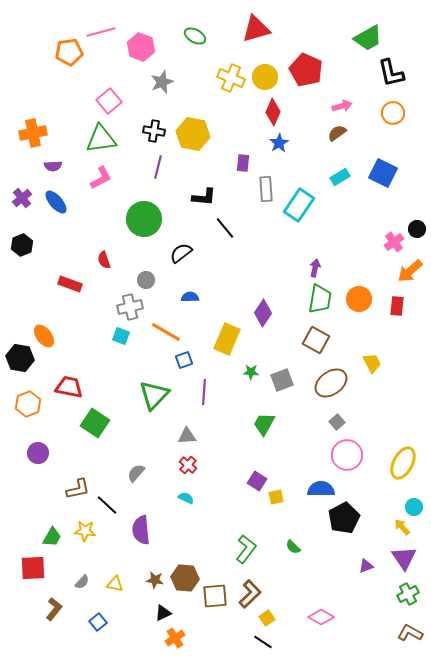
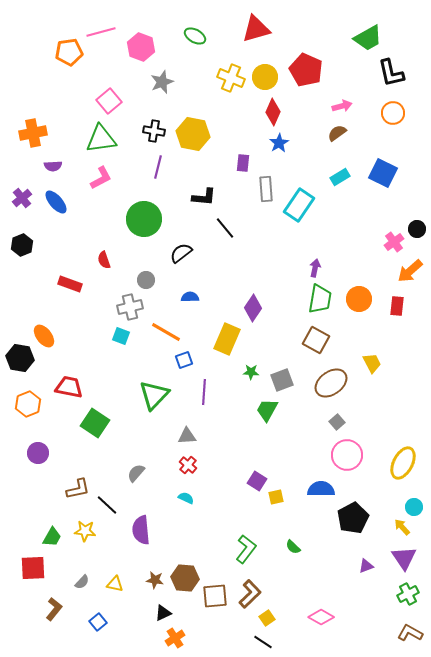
purple diamond at (263, 313): moved 10 px left, 5 px up
green trapezoid at (264, 424): moved 3 px right, 14 px up
black pentagon at (344, 518): moved 9 px right
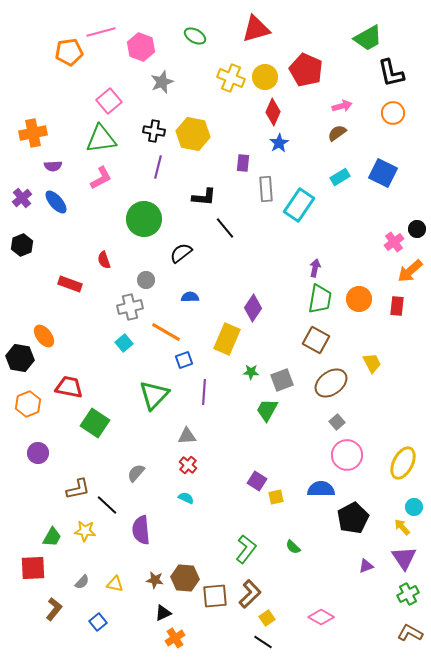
cyan square at (121, 336): moved 3 px right, 7 px down; rotated 30 degrees clockwise
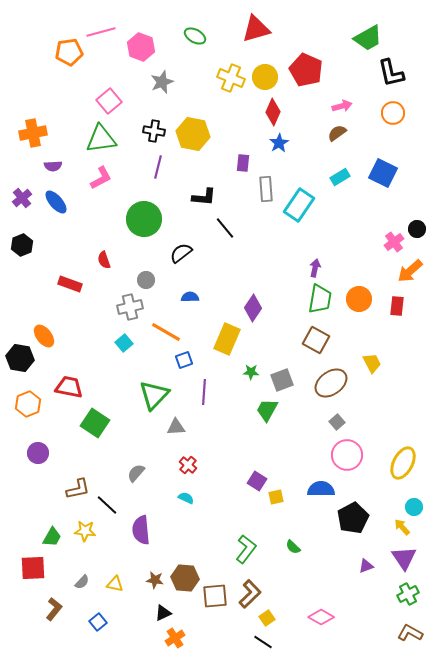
gray triangle at (187, 436): moved 11 px left, 9 px up
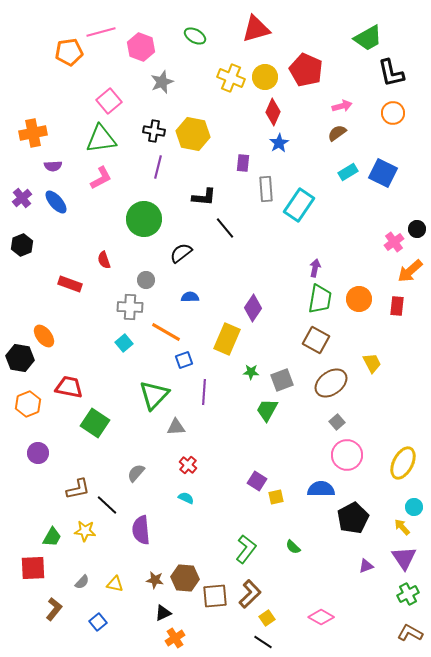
cyan rectangle at (340, 177): moved 8 px right, 5 px up
gray cross at (130, 307): rotated 15 degrees clockwise
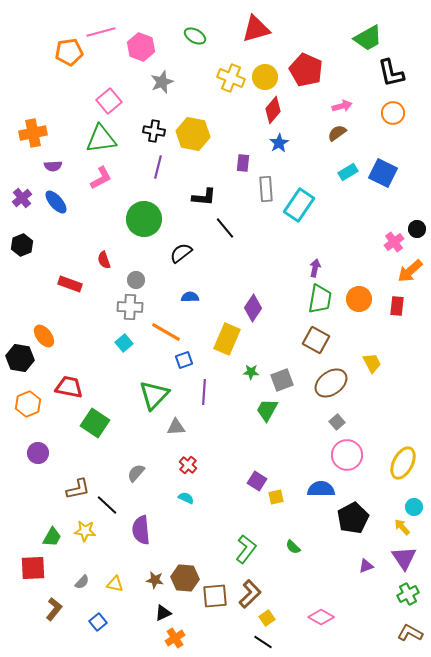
red diamond at (273, 112): moved 2 px up; rotated 16 degrees clockwise
gray circle at (146, 280): moved 10 px left
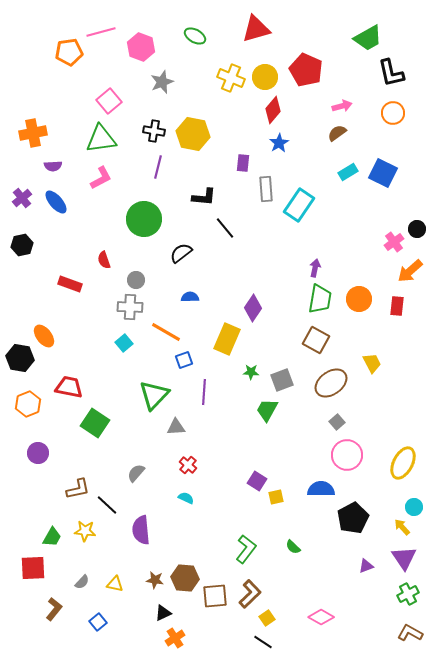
black hexagon at (22, 245): rotated 10 degrees clockwise
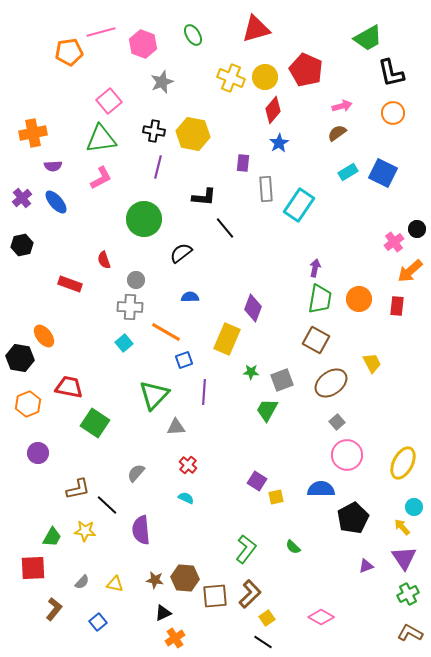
green ellipse at (195, 36): moved 2 px left, 1 px up; rotated 30 degrees clockwise
pink hexagon at (141, 47): moved 2 px right, 3 px up
purple diamond at (253, 308): rotated 12 degrees counterclockwise
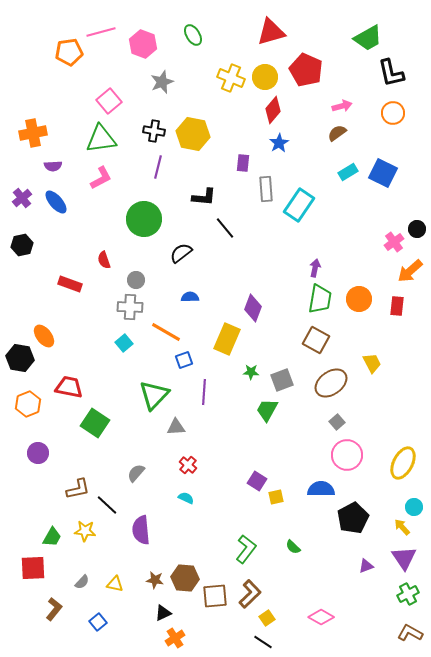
red triangle at (256, 29): moved 15 px right, 3 px down
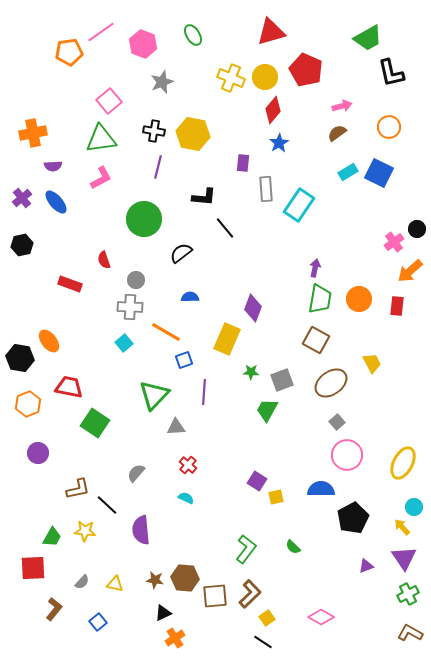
pink line at (101, 32): rotated 20 degrees counterclockwise
orange circle at (393, 113): moved 4 px left, 14 px down
blue square at (383, 173): moved 4 px left
orange ellipse at (44, 336): moved 5 px right, 5 px down
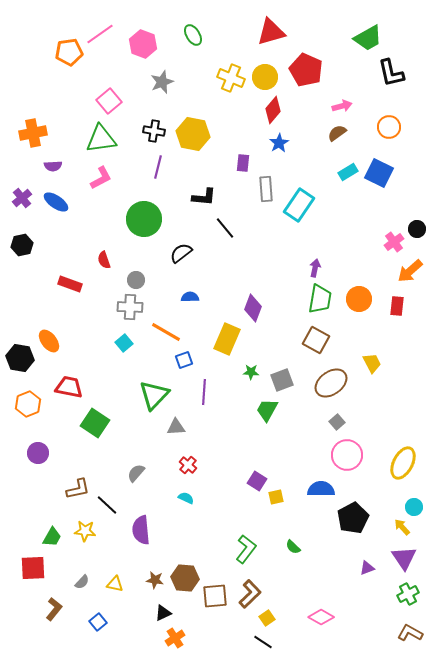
pink line at (101, 32): moved 1 px left, 2 px down
blue ellipse at (56, 202): rotated 15 degrees counterclockwise
purple triangle at (366, 566): moved 1 px right, 2 px down
